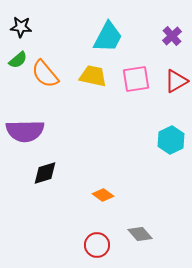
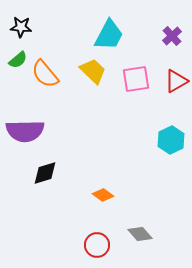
cyan trapezoid: moved 1 px right, 2 px up
yellow trapezoid: moved 5 px up; rotated 32 degrees clockwise
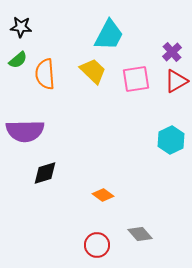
purple cross: moved 16 px down
orange semicircle: rotated 36 degrees clockwise
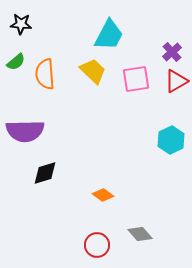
black star: moved 3 px up
green semicircle: moved 2 px left, 2 px down
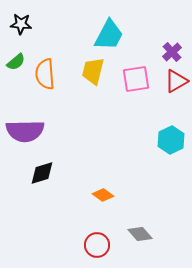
yellow trapezoid: rotated 120 degrees counterclockwise
black diamond: moved 3 px left
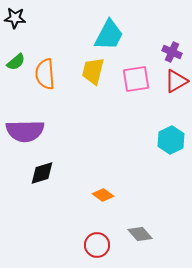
black star: moved 6 px left, 6 px up
purple cross: rotated 24 degrees counterclockwise
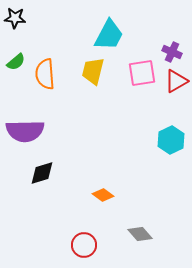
pink square: moved 6 px right, 6 px up
red circle: moved 13 px left
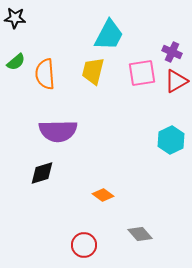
purple semicircle: moved 33 px right
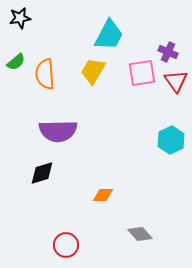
black star: moved 5 px right; rotated 15 degrees counterclockwise
purple cross: moved 4 px left
yellow trapezoid: rotated 16 degrees clockwise
red triangle: rotated 35 degrees counterclockwise
orange diamond: rotated 35 degrees counterclockwise
red circle: moved 18 px left
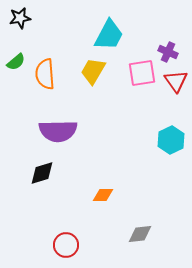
gray diamond: rotated 55 degrees counterclockwise
